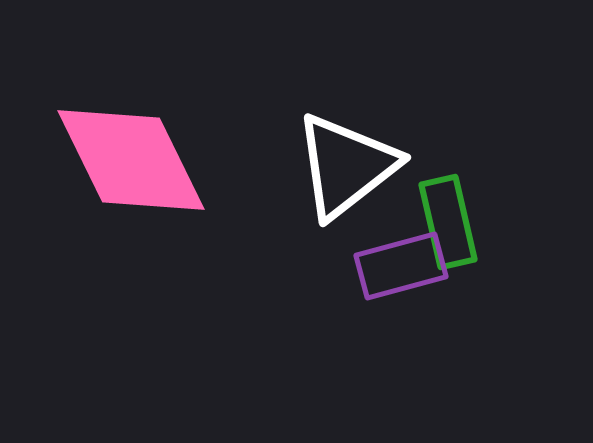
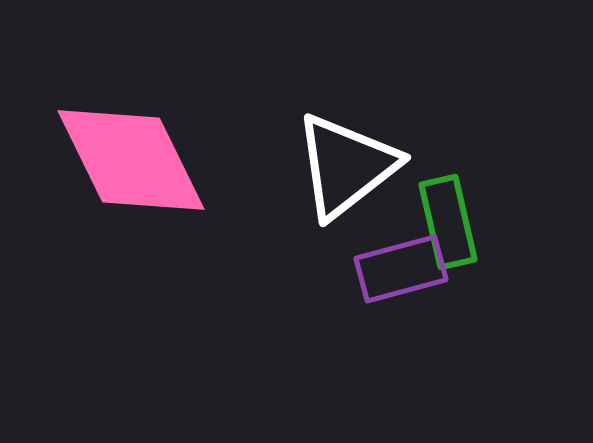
purple rectangle: moved 3 px down
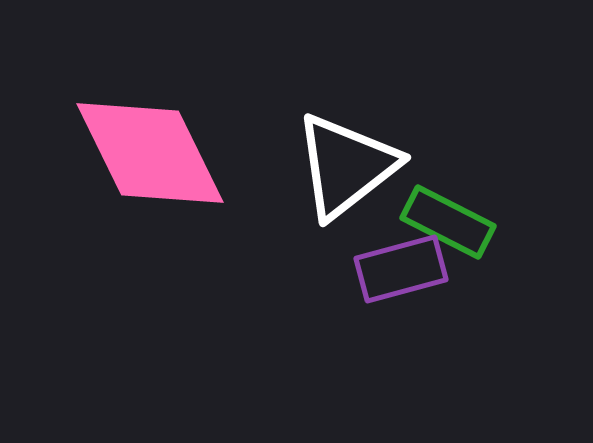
pink diamond: moved 19 px right, 7 px up
green rectangle: rotated 50 degrees counterclockwise
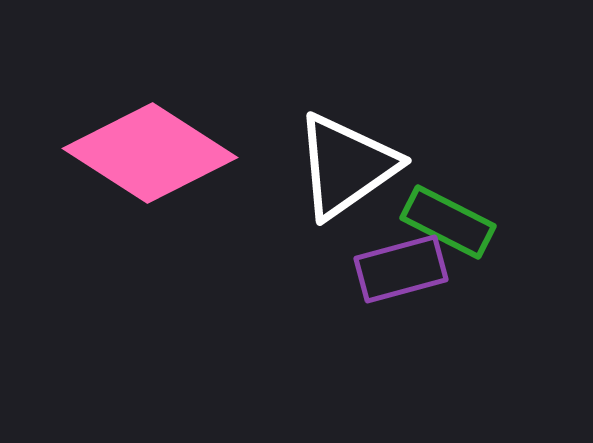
pink diamond: rotated 31 degrees counterclockwise
white triangle: rotated 3 degrees clockwise
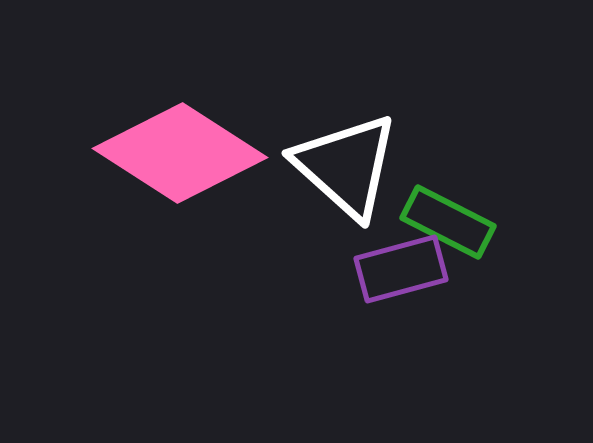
pink diamond: moved 30 px right
white triangle: rotated 43 degrees counterclockwise
